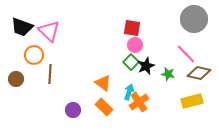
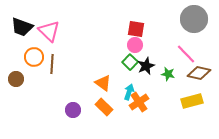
red square: moved 4 px right, 1 px down
orange circle: moved 2 px down
green square: moved 1 px left
brown line: moved 2 px right, 10 px up
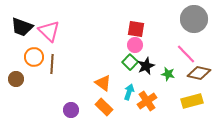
orange cross: moved 8 px right, 1 px up
purple circle: moved 2 px left
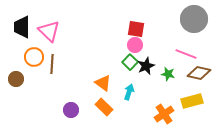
black trapezoid: rotated 70 degrees clockwise
pink line: rotated 25 degrees counterclockwise
orange cross: moved 17 px right, 13 px down
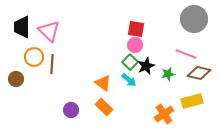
green star: rotated 24 degrees counterclockwise
cyan arrow: moved 12 px up; rotated 112 degrees clockwise
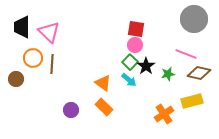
pink triangle: moved 1 px down
orange circle: moved 1 px left, 1 px down
black star: rotated 12 degrees counterclockwise
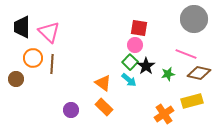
red square: moved 3 px right, 1 px up
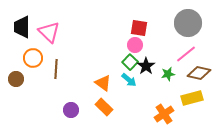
gray circle: moved 6 px left, 4 px down
pink line: rotated 60 degrees counterclockwise
brown line: moved 4 px right, 5 px down
yellow rectangle: moved 3 px up
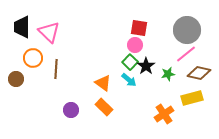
gray circle: moved 1 px left, 7 px down
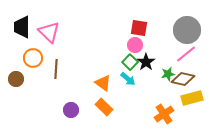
black star: moved 4 px up
brown diamond: moved 16 px left, 6 px down
cyan arrow: moved 1 px left, 1 px up
